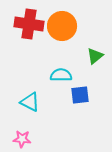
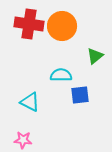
pink star: moved 1 px right, 1 px down
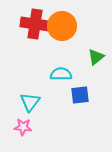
red cross: moved 6 px right
green triangle: moved 1 px right, 1 px down
cyan semicircle: moved 1 px up
cyan triangle: rotated 40 degrees clockwise
pink star: moved 13 px up
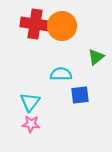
pink star: moved 8 px right, 3 px up
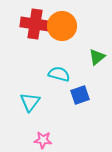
green triangle: moved 1 px right
cyan semicircle: moved 2 px left; rotated 15 degrees clockwise
blue square: rotated 12 degrees counterclockwise
pink star: moved 12 px right, 16 px down
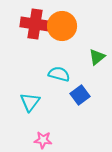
blue square: rotated 18 degrees counterclockwise
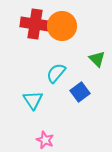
green triangle: moved 2 px down; rotated 36 degrees counterclockwise
cyan semicircle: moved 3 px left, 1 px up; rotated 65 degrees counterclockwise
blue square: moved 3 px up
cyan triangle: moved 3 px right, 2 px up; rotated 10 degrees counterclockwise
pink star: moved 2 px right; rotated 18 degrees clockwise
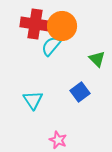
cyan semicircle: moved 5 px left, 27 px up
pink star: moved 13 px right
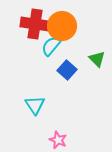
blue square: moved 13 px left, 22 px up; rotated 12 degrees counterclockwise
cyan triangle: moved 2 px right, 5 px down
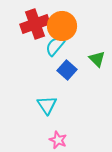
red cross: rotated 28 degrees counterclockwise
cyan semicircle: moved 4 px right
cyan triangle: moved 12 px right
